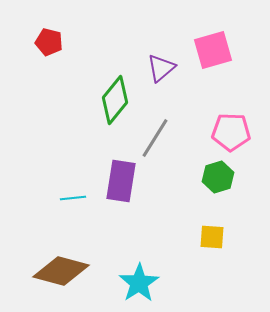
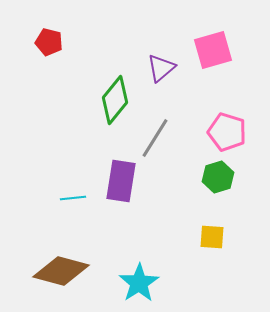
pink pentagon: moved 4 px left; rotated 15 degrees clockwise
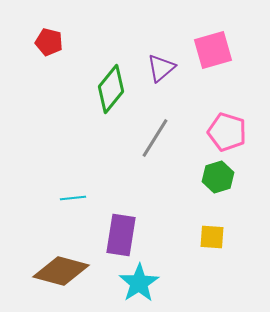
green diamond: moved 4 px left, 11 px up
purple rectangle: moved 54 px down
